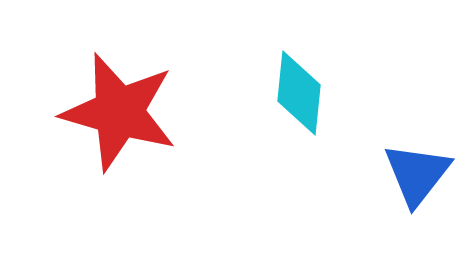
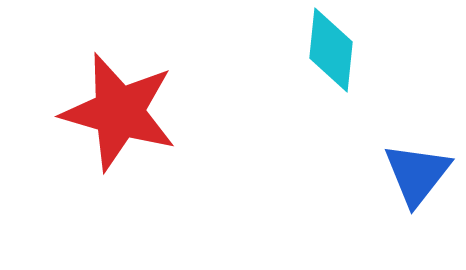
cyan diamond: moved 32 px right, 43 px up
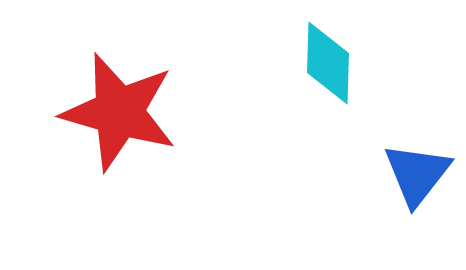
cyan diamond: moved 3 px left, 13 px down; rotated 4 degrees counterclockwise
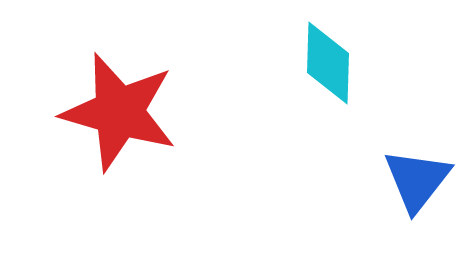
blue triangle: moved 6 px down
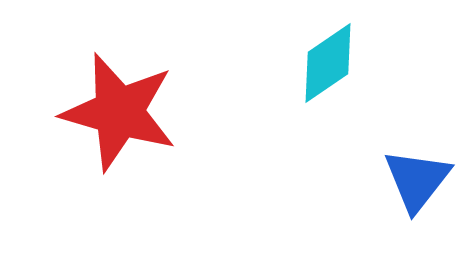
cyan diamond: rotated 54 degrees clockwise
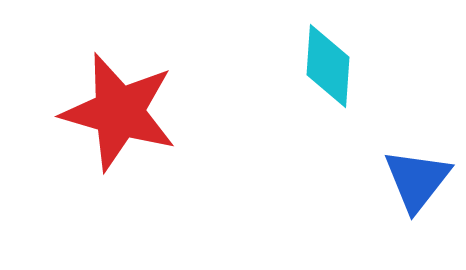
cyan diamond: moved 3 px down; rotated 52 degrees counterclockwise
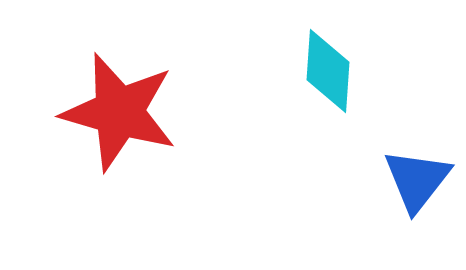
cyan diamond: moved 5 px down
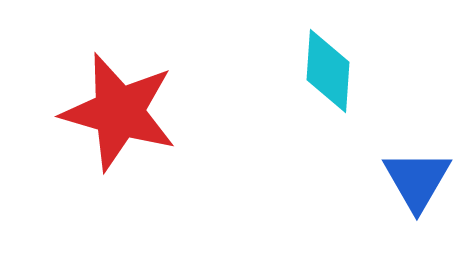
blue triangle: rotated 8 degrees counterclockwise
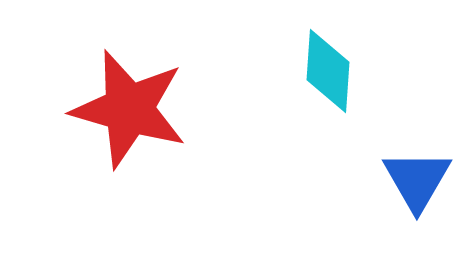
red star: moved 10 px right, 3 px up
